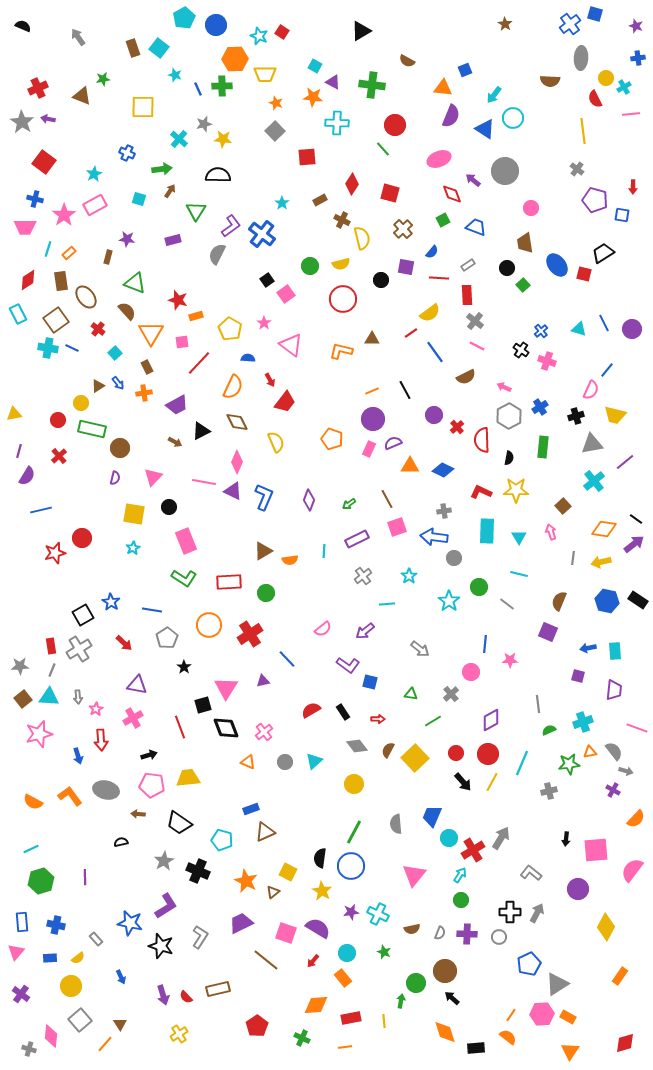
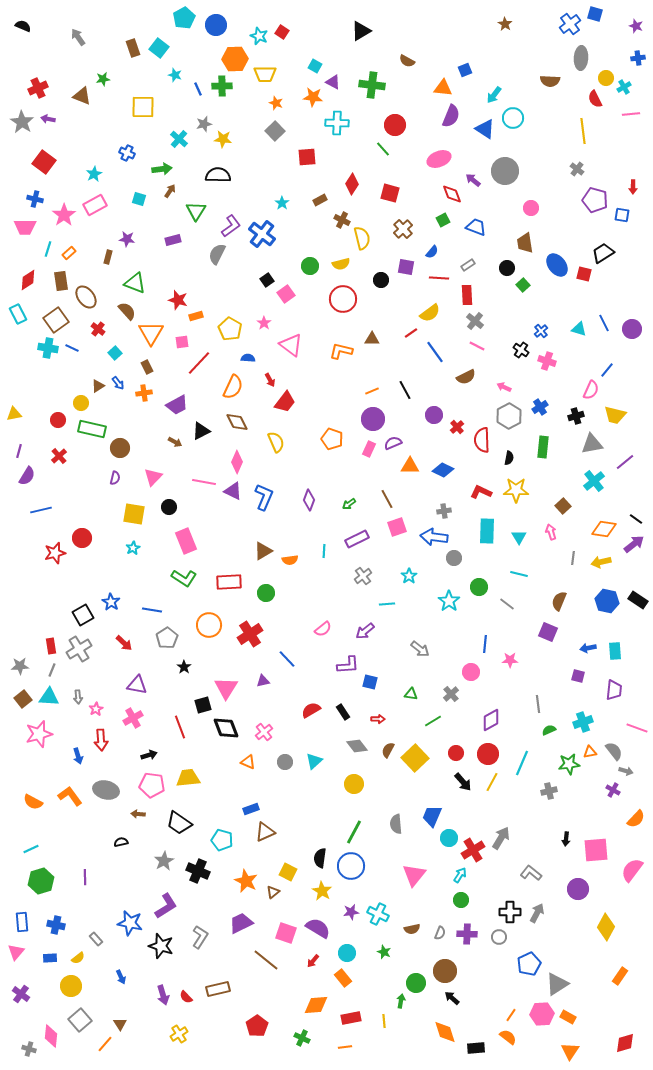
purple L-shape at (348, 665): rotated 40 degrees counterclockwise
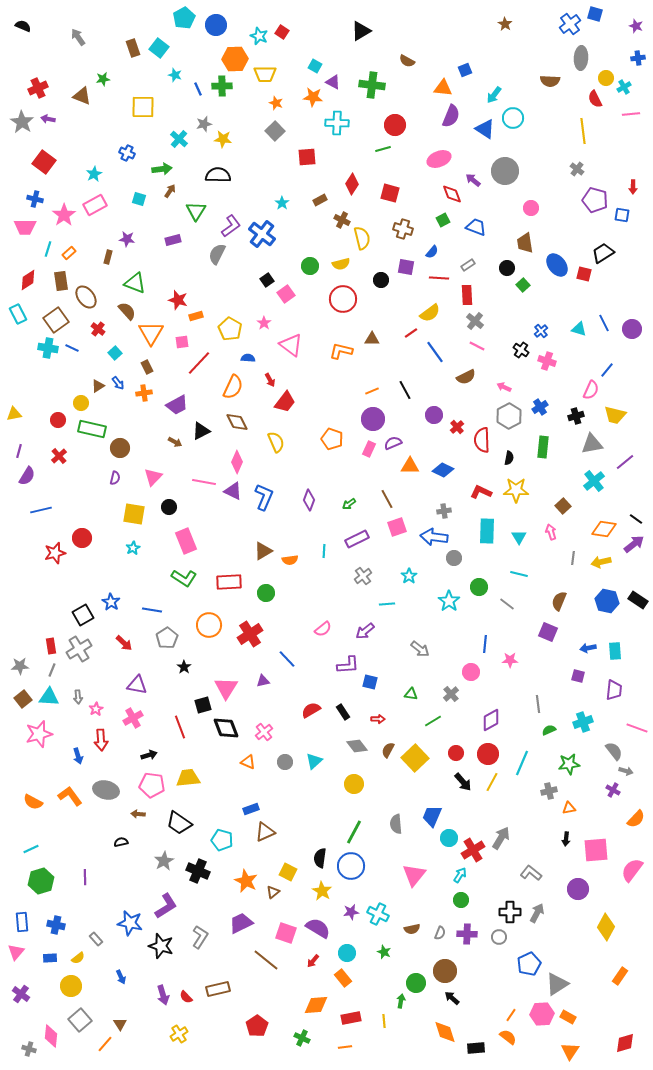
green line at (383, 149): rotated 63 degrees counterclockwise
brown cross at (403, 229): rotated 30 degrees counterclockwise
orange triangle at (590, 752): moved 21 px left, 56 px down
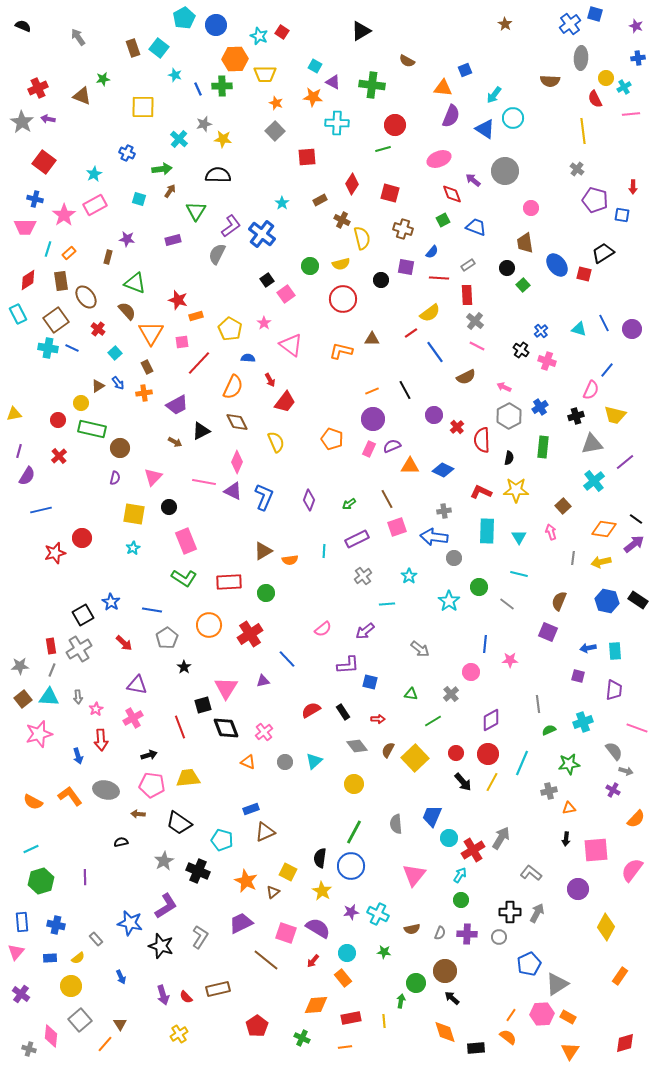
purple semicircle at (393, 443): moved 1 px left, 3 px down
green star at (384, 952): rotated 16 degrees counterclockwise
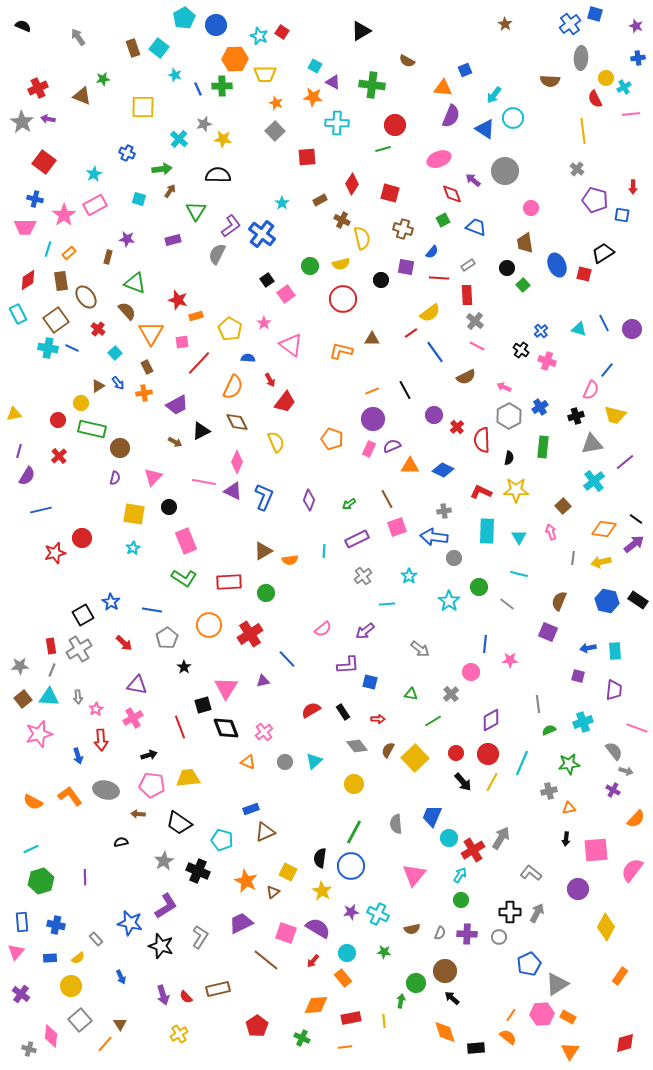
blue ellipse at (557, 265): rotated 15 degrees clockwise
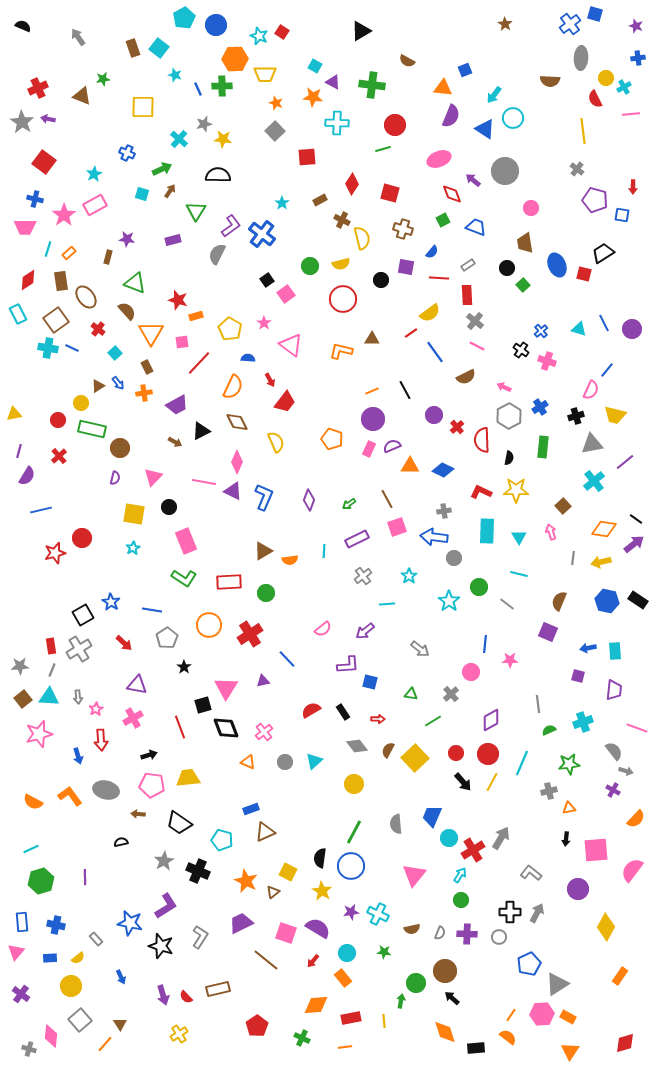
green arrow at (162, 169): rotated 18 degrees counterclockwise
cyan square at (139, 199): moved 3 px right, 5 px up
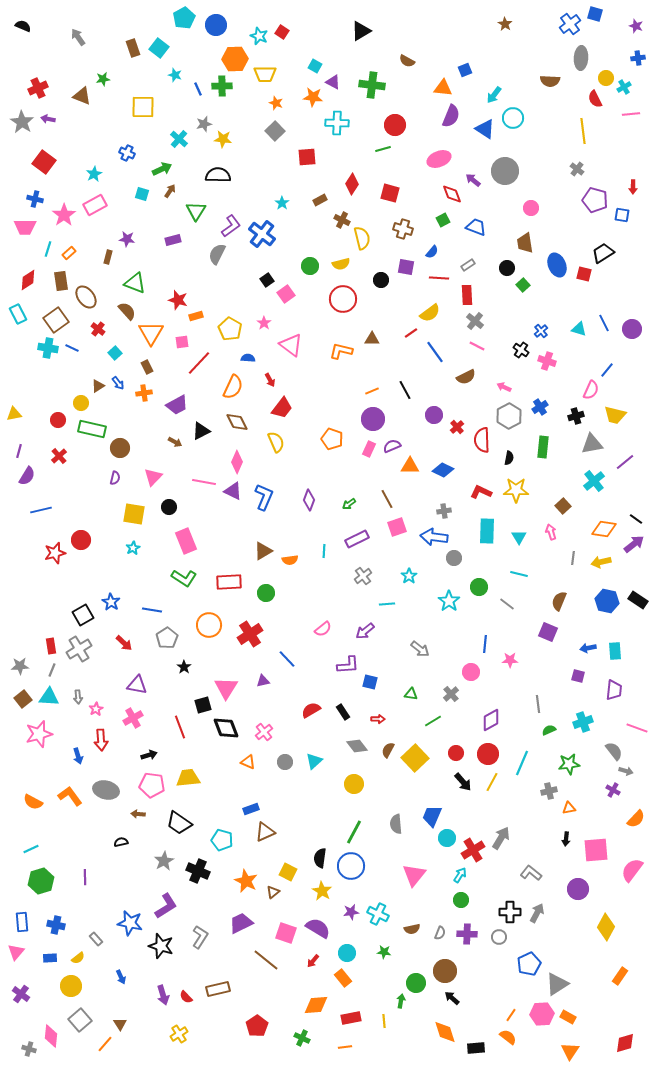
red trapezoid at (285, 402): moved 3 px left, 6 px down
red circle at (82, 538): moved 1 px left, 2 px down
cyan circle at (449, 838): moved 2 px left
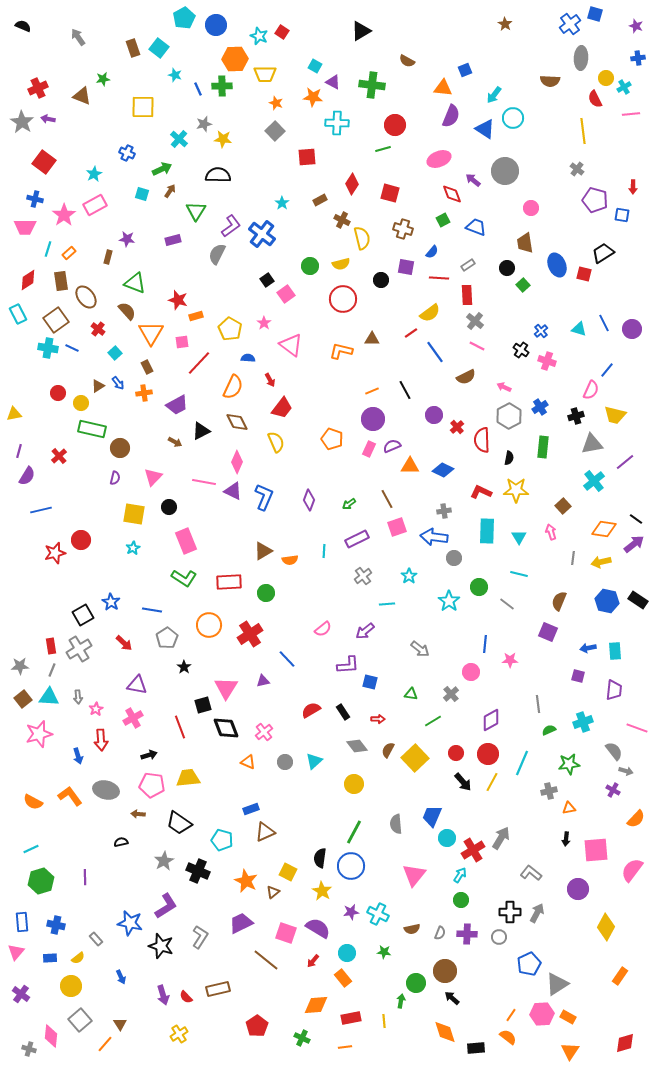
red circle at (58, 420): moved 27 px up
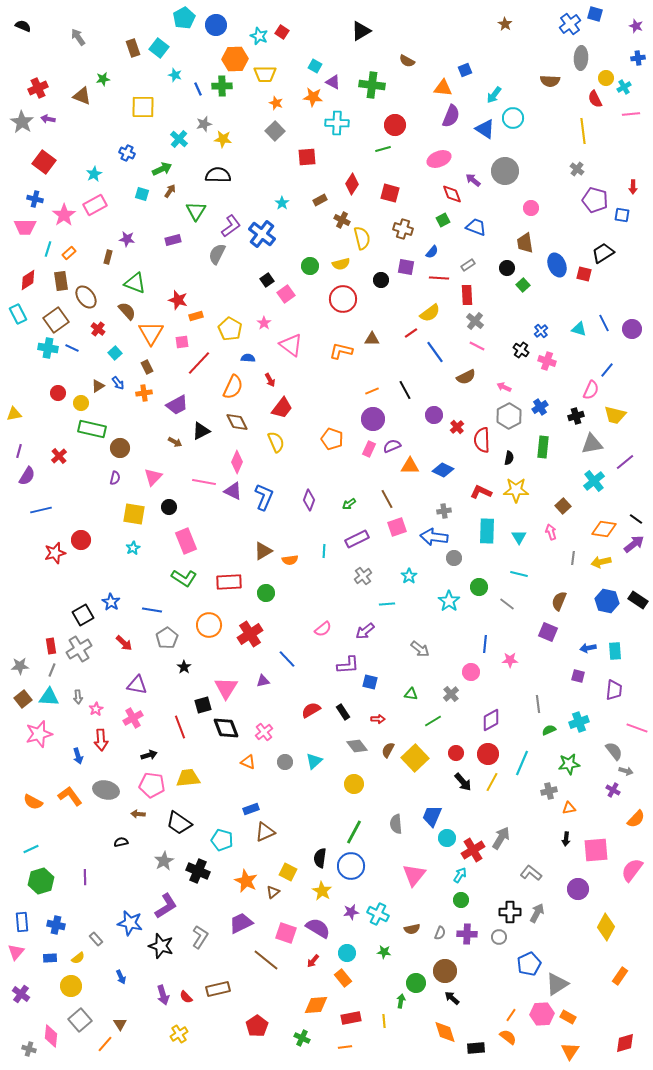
cyan cross at (583, 722): moved 4 px left
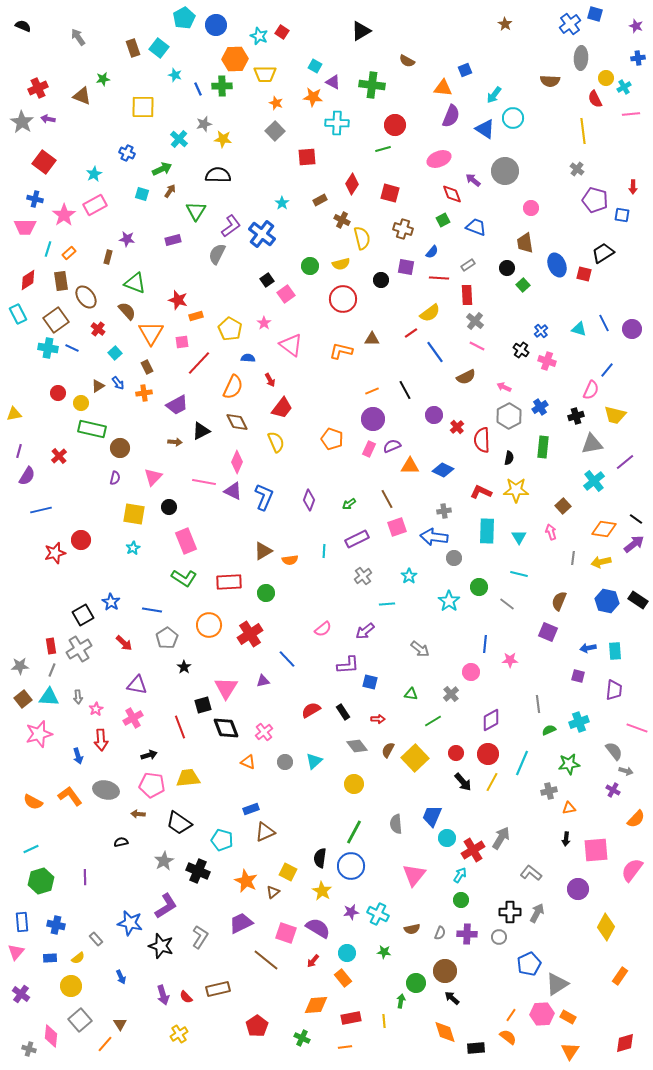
brown arrow at (175, 442): rotated 24 degrees counterclockwise
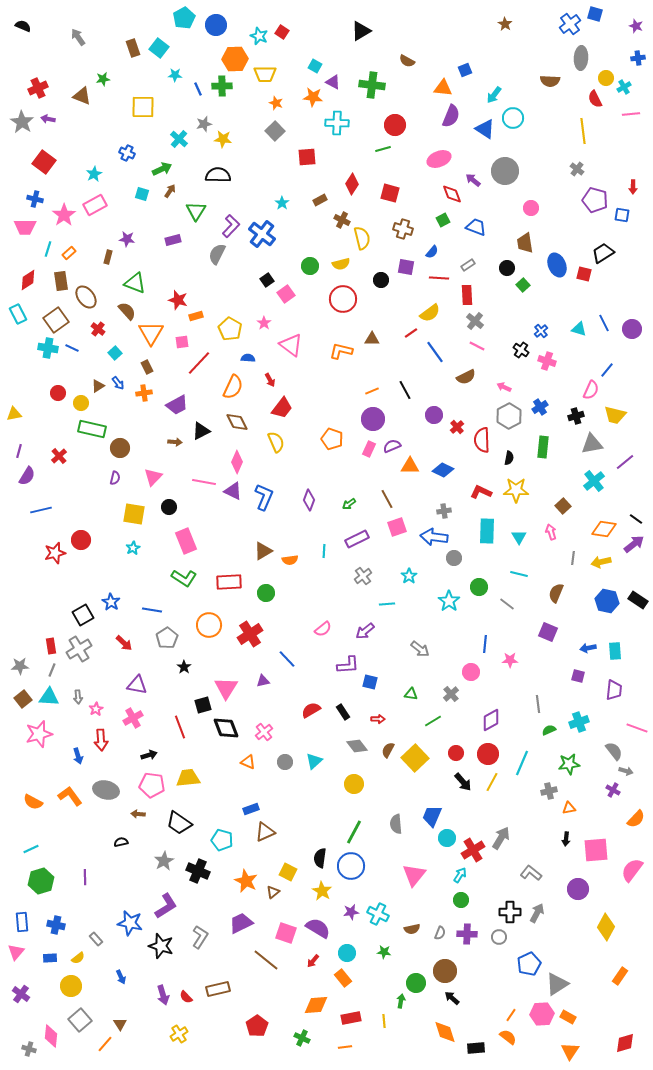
cyan star at (175, 75): rotated 16 degrees counterclockwise
purple L-shape at (231, 226): rotated 10 degrees counterclockwise
brown semicircle at (559, 601): moved 3 px left, 8 px up
